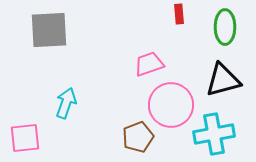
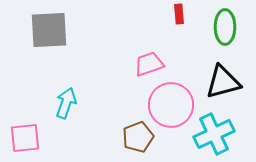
black triangle: moved 2 px down
cyan cross: rotated 15 degrees counterclockwise
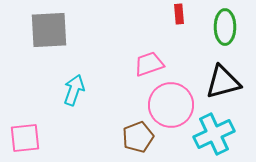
cyan arrow: moved 8 px right, 13 px up
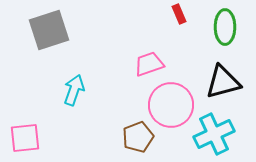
red rectangle: rotated 18 degrees counterclockwise
gray square: rotated 15 degrees counterclockwise
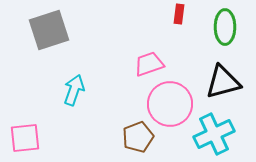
red rectangle: rotated 30 degrees clockwise
pink circle: moved 1 px left, 1 px up
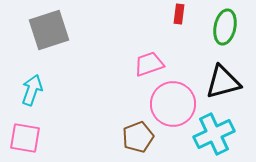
green ellipse: rotated 12 degrees clockwise
cyan arrow: moved 42 px left
pink circle: moved 3 px right
pink square: rotated 16 degrees clockwise
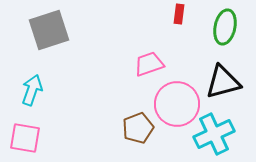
pink circle: moved 4 px right
brown pentagon: moved 9 px up
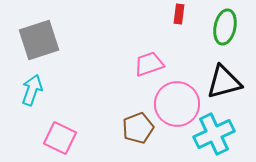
gray square: moved 10 px left, 10 px down
black triangle: moved 1 px right
pink square: moved 35 px right; rotated 16 degrees clockwise
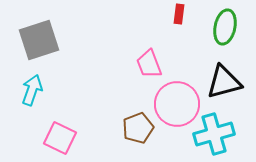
pink trapezoid: rotated 92 degrees counterclockwise
cyan cross: rotated 9 degrees clockwise
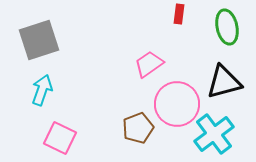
green ellipse: moved 2 px right; rotated 24 degrees counterclockwise
pink trapezoid: rotated 76 degrees clockwise
cyan arrow: moved 10 px right
cyan cross: rotated 21 degrees counterclockwise
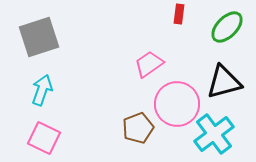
green ellipse: rotated 56 degrees clockwise
gray square: moved 3 px up
pink square: moved 16 px left
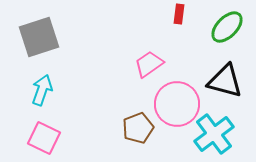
black triangle: moved 1 px right, 1 px up; rotated 30 degrees clockwise
